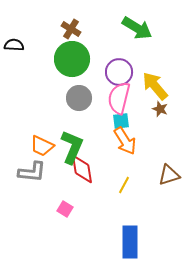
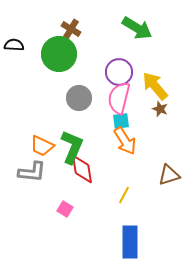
green circle: moved 13 px left, 5 px up
yellow line: moved 10 px down
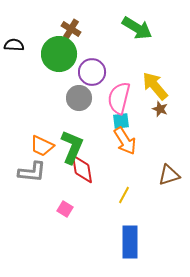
purple circle: moved 27 px left
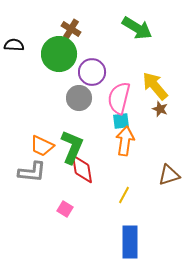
orange arrow: rotated 140 degrees counterclockwise
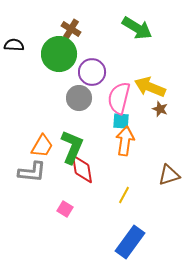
yellow arrow: moved 5 px left, 1 px down; rotated 28 degrees counterclockwise
cyan square: rotated 12 degrees clockwise
orange trapezoid: rotated 85 degrees counterclockwise
blue rectangle: rotated 36 degrees clockwise
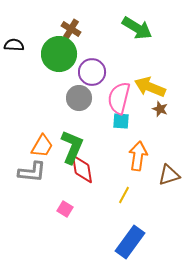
orange arrow: moved 13 px right, 15 px down
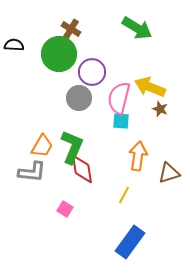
brown triangle: moved 2 px up
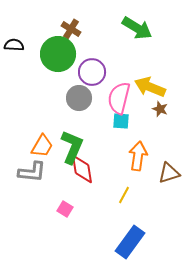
green circle: moved 1 px left
